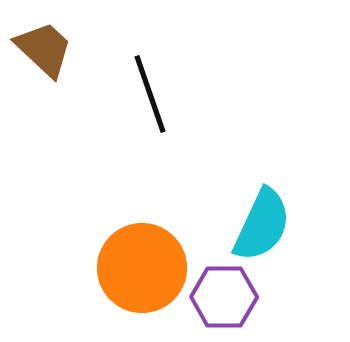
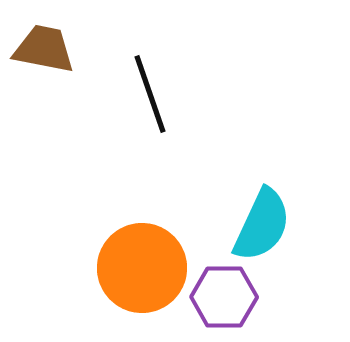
brown trapezoid: rotated 32 degrees counterclockwise
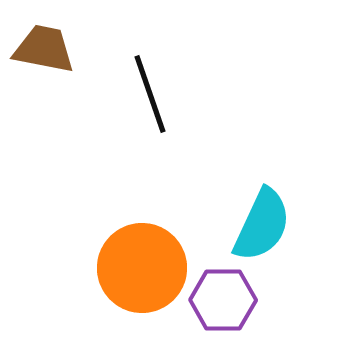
purple hexagon: moved 1 px left, 3 px down
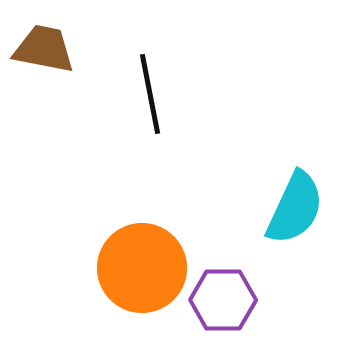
black line: rotated 8 degrees clockwise
cyan semicircle: moved 33 px right, 17 px up
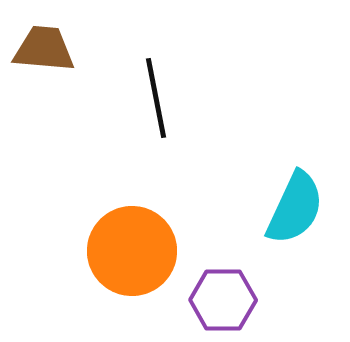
brown trapezoid: rotated 6 degrees counterclockwise
black line: moved 6 px right, 4 px down
orange circle: moved 10 px left, 17 px up
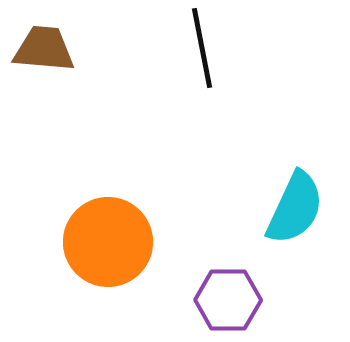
black line: moved 46 px right, 50 px up
orange circle: moved 24 px left, 9 px up
purple hexagon: moved 5 px right
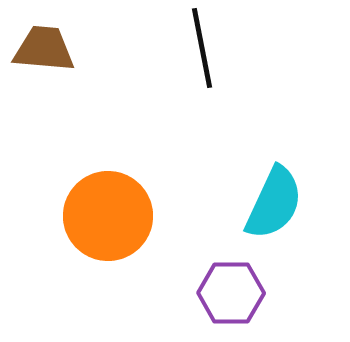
cyan semicircle: moved 21 px left, 5 px up
orange circle: moved 26 px up
purple hexagon: moved 3 px right, 7 px up
